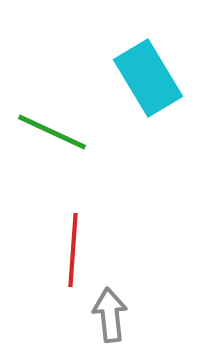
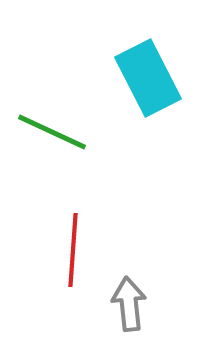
cyan rectangle: rotated 4 degrees clockwise
gray arrow: moved 19 px right, 11 px up
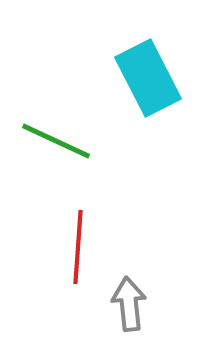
green line: moved 4 px right, 9 px down
red line: moved 5 px right, 3 px up
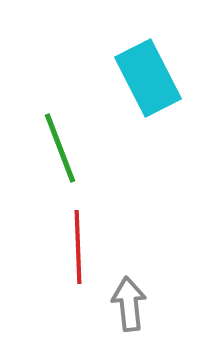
green line: moved 4 px right, 7 px down; rotated 44 degrees clockwise
red line: rotated 6 degrees counterclockwise
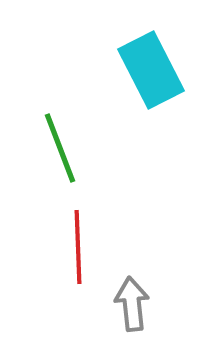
cyan rectangle: moved 3 px right, 8 px up
gray arrow: moved 3 px right
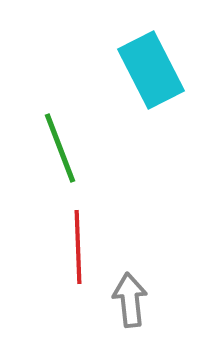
gray arrow: moved 2 px left, 4 px up
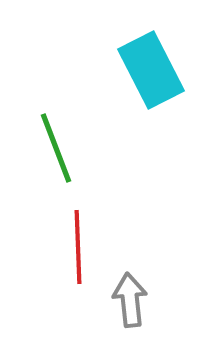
green line: moved 4 px left
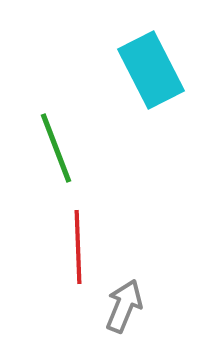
gray arrow: moved 6 px left, 6 px down; rotated 28 degrees clockwise
